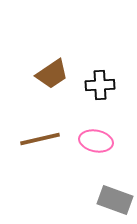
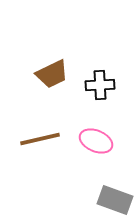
brown trapezoid: rotated 8 degrees clockwise
pink ellipse: rotated 12 degrees clockwise
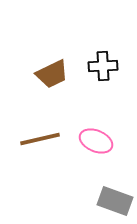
black cross: moved 3 px right, 19 px up
gray rectangle: moved 1 px down
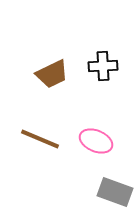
brown line: rotated 36 degrees clockwise
gray rectangle: moved 9 px up
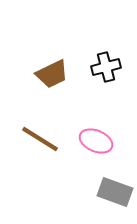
black cross: moved 3 px right, 1 px down; rotated 12 degrees counterclockwise
brown line: rotated 9 degrees clockwise
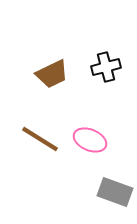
pink ellipse: moved 6 px left, 1 px up
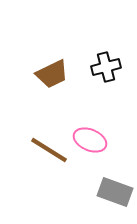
brown line: moved 9 px right, 11 px down
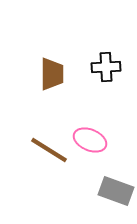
black cross: rotated 12 degrees clockwise
brown trapezoid: rotated 64 degrees counterclockwise
gray rectangle: moved 1 px right, 1 px up
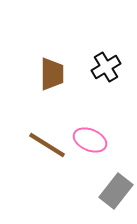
black cross: rotated 28 degrees counterclockwise
brown line: moved 2 px left, 5 px up
gray rectangle: rotated 72 degrees counterclockwise
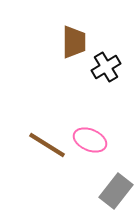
brown trapezoid: moved 22 px right, 32 px up
